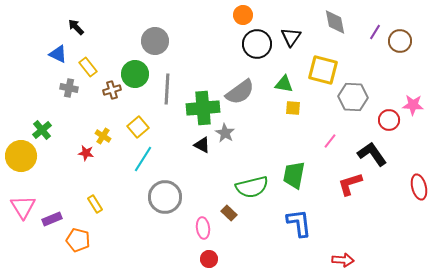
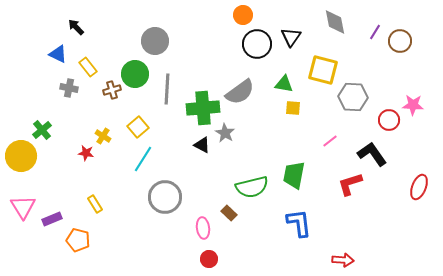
pink line at (330, 141): rotated 14 degrees clockwise
red ellipse at (419, 187): rotated 35 degrees clockwise
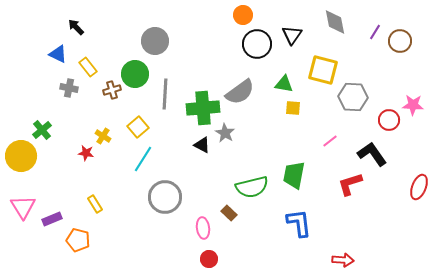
black triangle at (291, 37): moved 1 px right, 2 px up
gray line at (167, 89): moved 2 px left, 5 px down
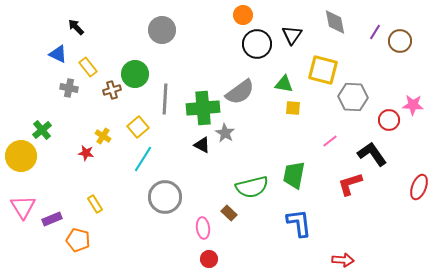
gray circle at (155, 41): moved 7 px right, 11 px up
gray line at (165, 94): moved 5 px down
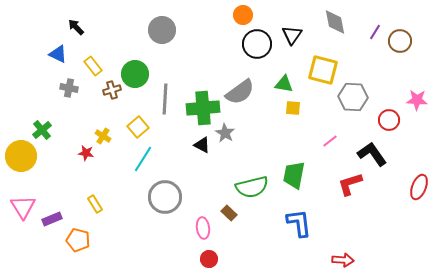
yellow rectangle at (88, 67): moved 5 px right, 1 px up
pink star at (413, 105): moved 4 px right, 5 px up
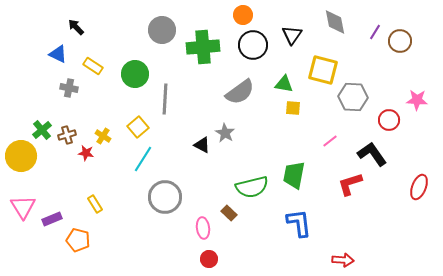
black circle at (257, 44): moved 4 px left, 1 px down
yellow rectangle at (93, 66): rotated 18 degrees counterclockwise
brown cross at (112, 90): moved 45 px left, 45 px down
green cross at (203, 108): moved 61 px up
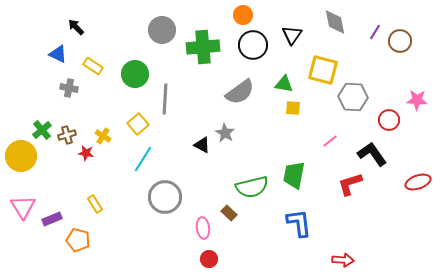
yellow square at (138, 127): moved 3 px up
red ellipse at (419, 187): moved 1 px left, 5 px up; rotated 50 degrees clockwise
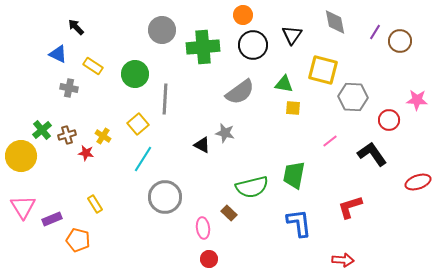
gray star at (225, 133): rotated 18 degrees counterclockwise
red L-shape at (350, 184): moved 23 px down
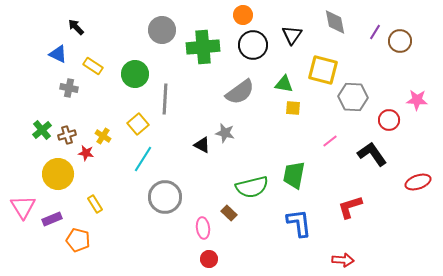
yellow circle at (21, 156): moved 37 px right, 18 px down
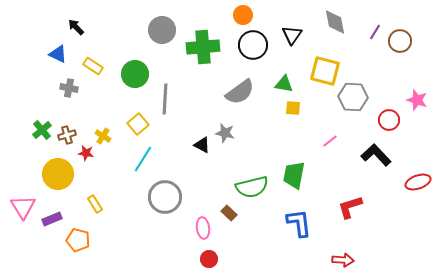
yellow square at (323, 70): moved 2 px right, 1 px down
pink star at (417, 100): rotated 15 degrees clockwise
black L-shape at (372, 154): moved 4 px right, 1 px down; rotated 8 degrees counterclockwise
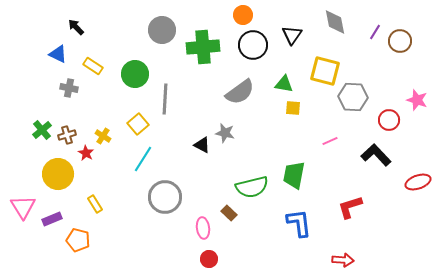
pink line at (330, 141): rotated 14 degrees clockwise
red star at (86, 153): rotated 21 degrees clockwise
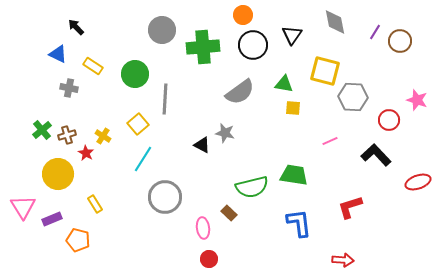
green trapezoid at (294, 175): rotated 88 degrees clockwise
